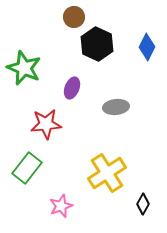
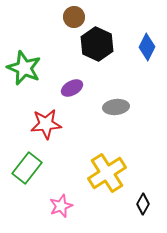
purple ellipse: rotated 40 degrees clockwise
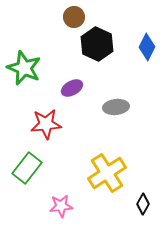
pink star: rotated 15 degrees clockwise
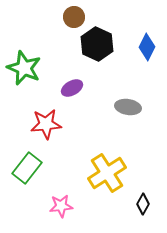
gray ellipse: moved 12 px right; rotated 15 degrees clockwise
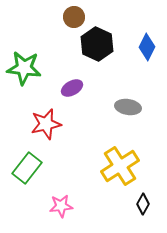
green star: rotated 16 degrees counterclockwise
red star: rotated 8 degrees counterclockwise
yellow cross: moved 13 px right, 7 px up
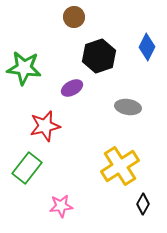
black hexagon: moved 2 px right, 12 px down; rotated 16 degrees clockwise
red star: moved 1 px left, 2 px down
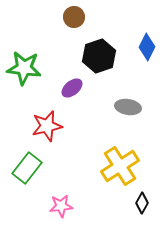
purple ellipse: rotated 10 degrees counterclockwise
red star: moved 2 px right
black diamond: moved 1 px left, 1 px up
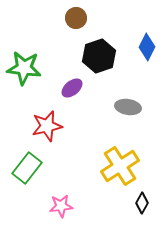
brown circle: moved 2 px right, 1 px down
